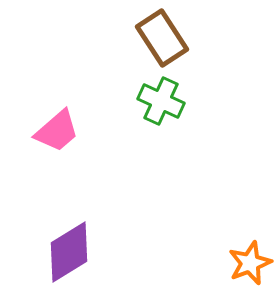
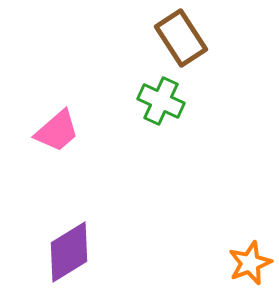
brown rectangle: moved 19 px right
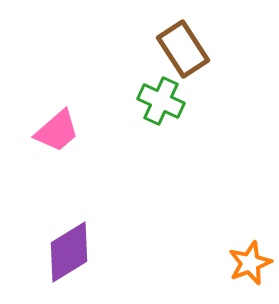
brown rectangle: moved 2 px right, 11 px down
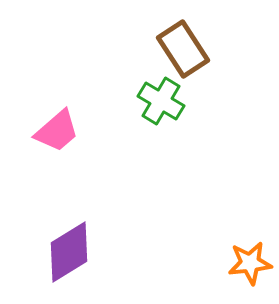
green cross: rotated 6 degrees clockwise
orange star: rotated 15 degrees clockwise
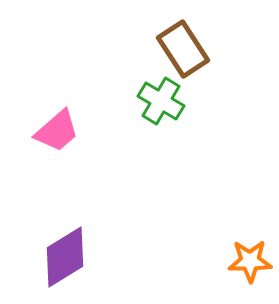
purple diamond: moved 4 px left, 5 px down
orange star: moved 2 px up; rotated 6 degrees clockwise
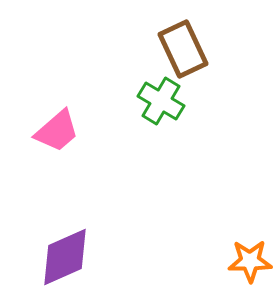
brown rectangle: rotated 8 degrees clockwise
purple diamond: rotated 8 degrees clockwise
